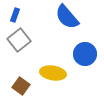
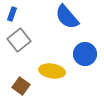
blue rectangle: moved 3 px left, 1 px up
yellow ellipse: moved 1 px left, 2 px up
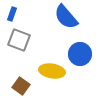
blue semicircle: moved 1 px left
gray square: rotated 30 degrees counterclockwise
blue circle: moved 5 px left
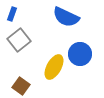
blue semicircle: rotated 24 degrees counterclockwise
gray square: rotated 30 degrees clockwise
yellow ellipse: moved 2 px right, 4 px up; rotated 70 degrees counterclockwise
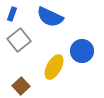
blue semicircle: moved 16 px left
blue circle: moved 2 px right, 3 px up
brown square: rotated 12 degrees clockwise
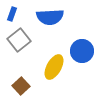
blue semicircle: rotated 28 degrees counterclockwise
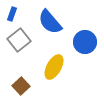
blue semicircle: moved 5 px down; rotated 52 degrees clockwise
blue circle: moved 3 px right, 9 px up
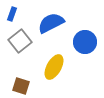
blue semicircle: moved 1 px right, 1 px down; rotated 104 degrees clockwise
gray square: moved 1 px right, 1 px down
brown square: rotated 30 degrees counterclockwise
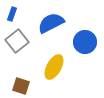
gray square: moved 3 px left
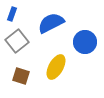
yellow ellipse: moved 2 px right
brown square: moved 10 px up
